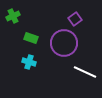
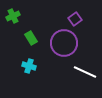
green rectangle: rotated 40 degrees clockwise
cyan cross: moved 4 px down
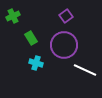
purple square: moved 9 px left, 3 px up
purple circle: moved 2 px down
cyan cross: moved 7 px right, 3 px up
white line: moved 2 px up
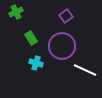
green cross: moved 3 px right, 4 px up
purple circle: moved 2 px left, 1 px down
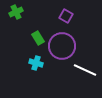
purple square: rotated 24 degrees counterclockwise
green rectangle: moved 7 px right
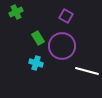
white line: moved 2 px right, 1 px down; rotated 10 degrees counterclockwise
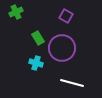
purple circle: moved 2 px down
white line: moved 15 px left, 12 px down
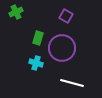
green rectangle: rotated 48 degrees clockwise
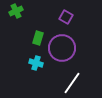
green cross: moved 1 px up
purple square: moved 1 px down
white line: rotated 70 degrees counterclockwise
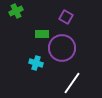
green rectangle: moved 4 px right, 4 px up; rotated 72 degrees clockwise
